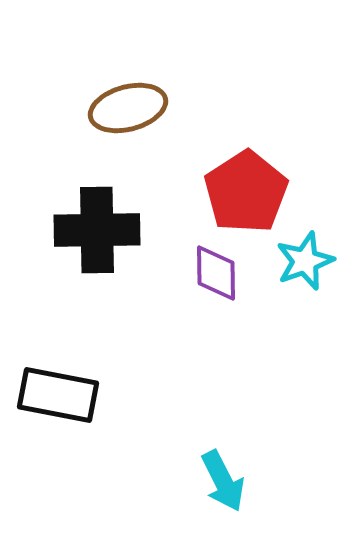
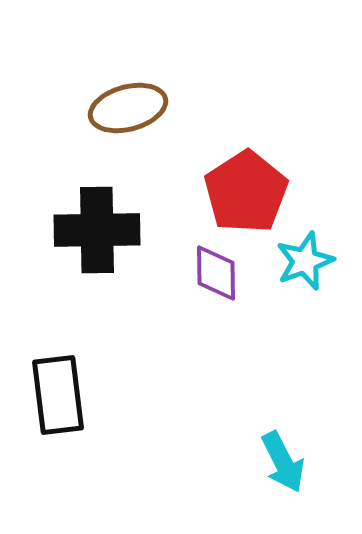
black rectangle: rotated 72 degrees clockwise
cyan arrow: moved 60 px right, 19 px up
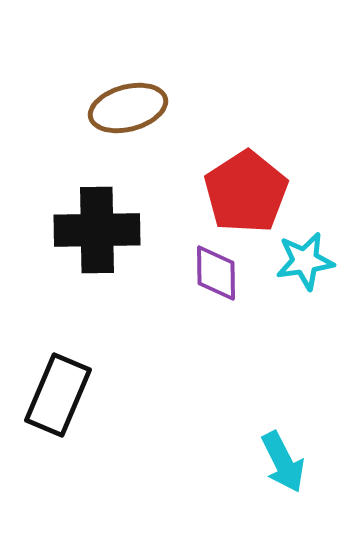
cyan star: rotated 12 degrees clockwise
black rectangle: rotated 30 degrees clockwise
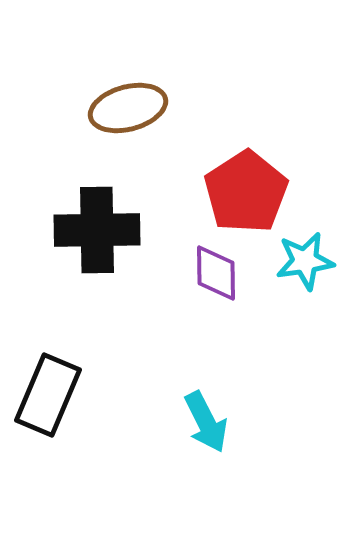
black rectangle: moved 10 px left
cyan arrow: moved 77 px left, 40 px up
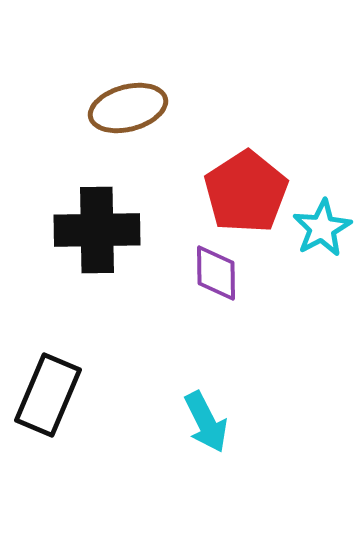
cyan star: moved 17 px right, 33 px up; rotated 20 degrees counterclockwise
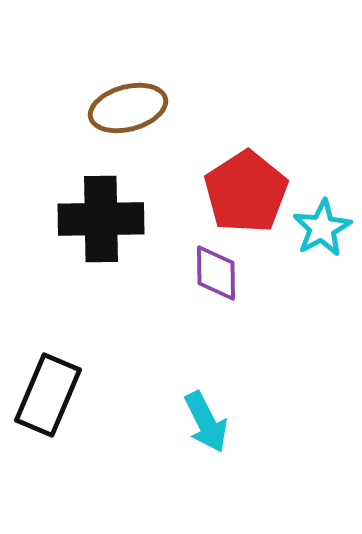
black cross: moved 4 px right, 11 px up
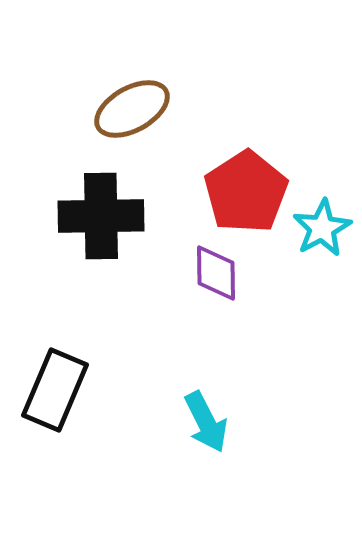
brown ellipse: moved 4 px right, 1 px down; rotated 14 degrees counterclockwise
black cross: moved 3 px up
black rectangle: moved 7 px right, 5 px up
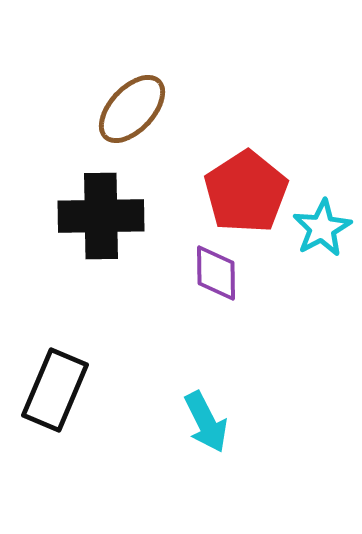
brown ellipse: rotated 18 degrees counterclockwise
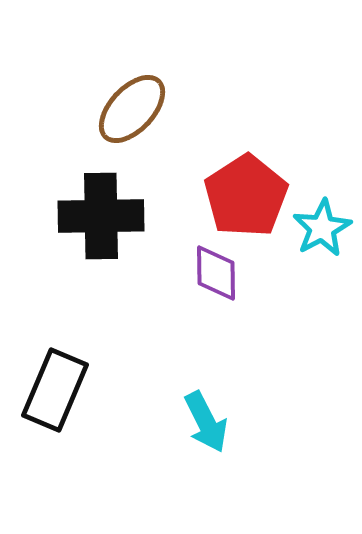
red pentagon: moved 4 px down
